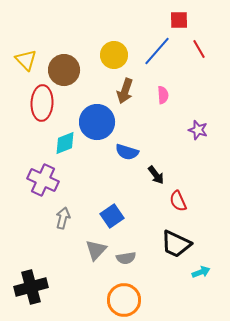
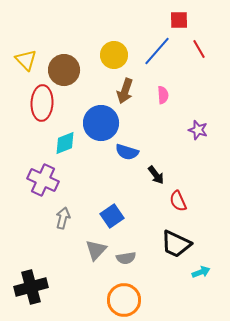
blue circle: moved 4 px right, 1 px down
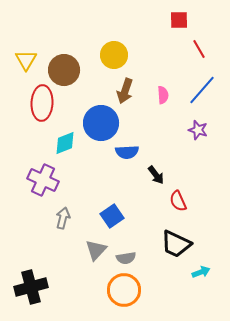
blue line: moved 45 px right, 39 px down
yellow triangle: rotated 15 degrees clockwise
blue semicircle: rotated 20 degrees counterclockwise
orange circle: moved 10 px up
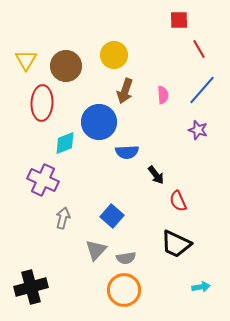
brown circle: moved 2 px right, 4 px up
blue circle: moved 2 px left, 1 px up
blue square: rotated 15 degrees counterclockwise
cyan arrow: moved 15 px down; rotated 12 degrees clockwise
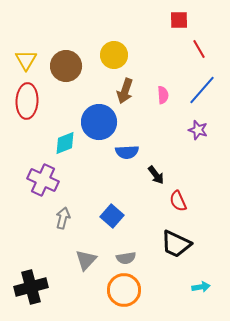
red ellipse: moved 15 px left, 2 px up
gray triangle: moved 10 px left, 10 px down
